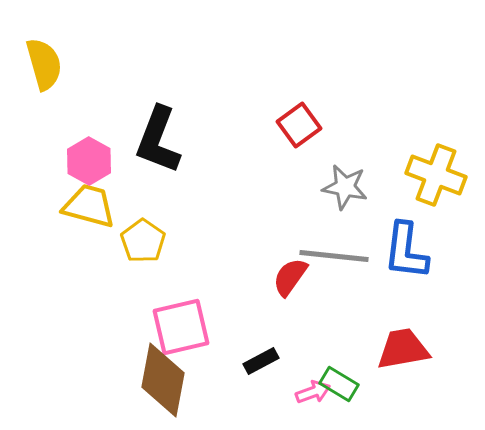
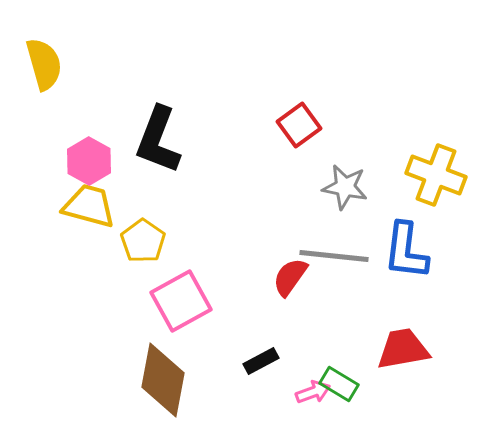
pink square: moved 26 px up; rotated 16 degrees counterclockwise
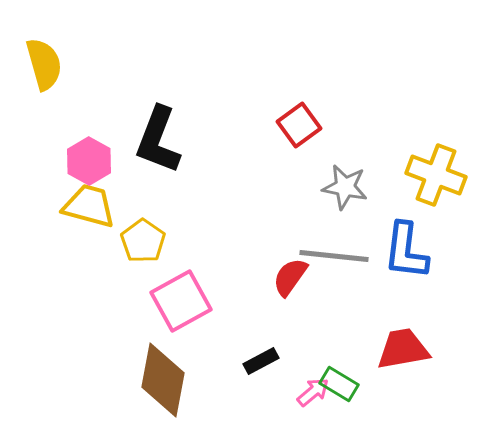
pink arrow: rotated 20 degrees counterclockwise
